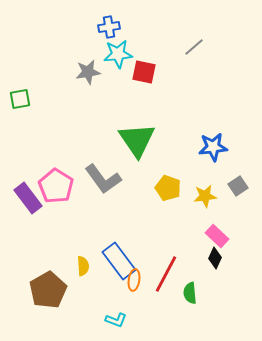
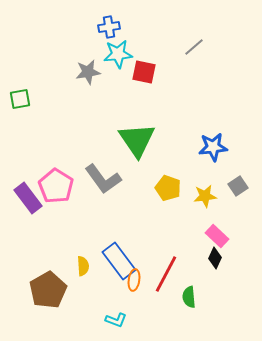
green semicircle: moved 1 px left, 4 px down
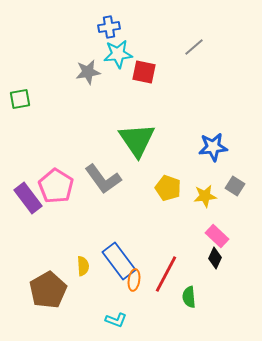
gray square: moved 3 px left; rotated 24 degrees counterclockwise
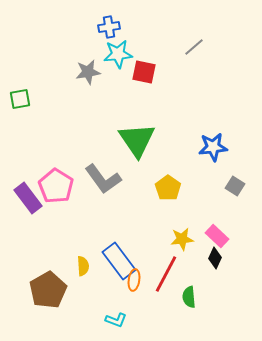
yellow pentagon: rotated 15 degrees clockwise
yellow star: moved 23 px left, 43 px down
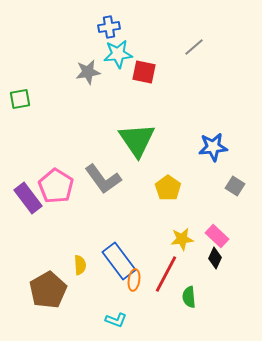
yellow semicircle: moved 3 px left, 1 px up
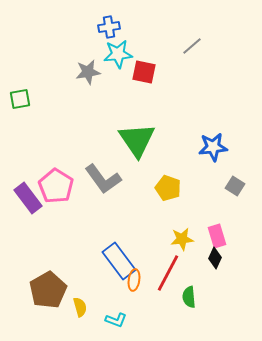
gray line: moved 2 px left, 1 px up
yellow pentagon: rotated 15 degrees counterclockwise
pink rectangle: rotated 30 degrees clockwise
yellow semicircle: moved 42 px down; rotated 12 degrees counterclockwise
red line: moved 2 px right, 1 px up
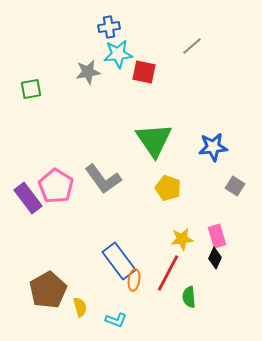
green square: moved 11 px right, 10 px up
green triangle: moved 17 px right
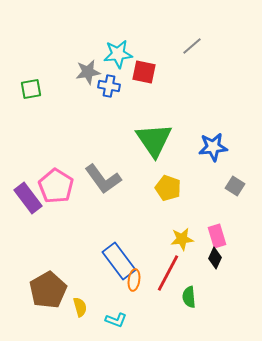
blue cross: moved 59 px down; rotated 20 degrees clockwise
